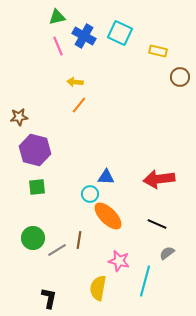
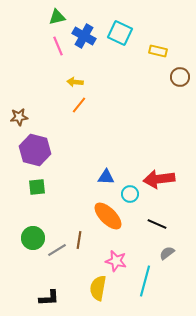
cyan circle: moved 40 px right
pink star: moved 3 px left
black L-shape: rotated 75 degrees clockwise
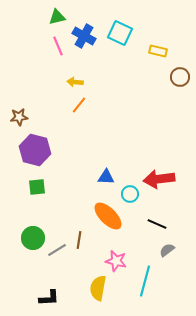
gray semicircle: moved 3 px up
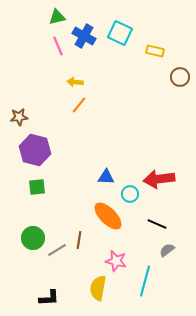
yellow rectangle: moved 3 px left
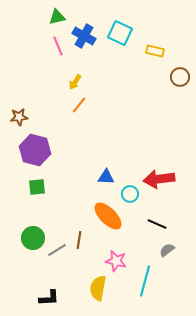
yellow arrow: rotated 63 degrees counterclockwise
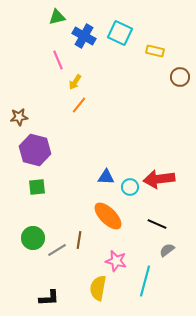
pink line: moved 14 px down
cyan circle: moved 7 px up
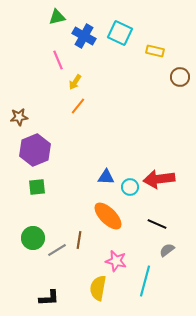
orange line: moved 1 px left, 1 px down
purple hexagon: rotated 24 degrees clockwise
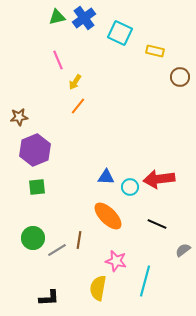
blue cross: moved 18 px up; rotated 25 degrees clockwise
gray semicircle: moved 16 px right
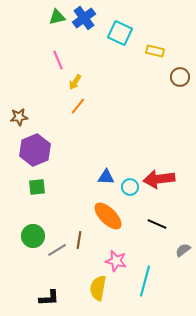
green circle: moved 2 px up
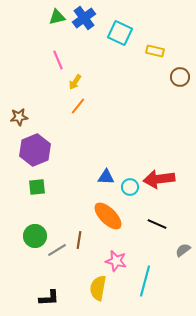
green circle: moved 2 px right
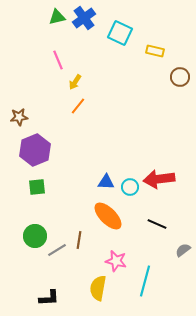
blue triangle: moved 5 px down
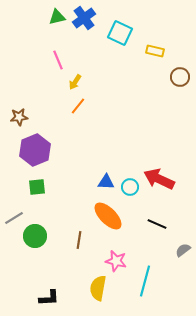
red arrow: rotated 32 degrees clockwise
gray line: moved 43 px left, 32 px up
